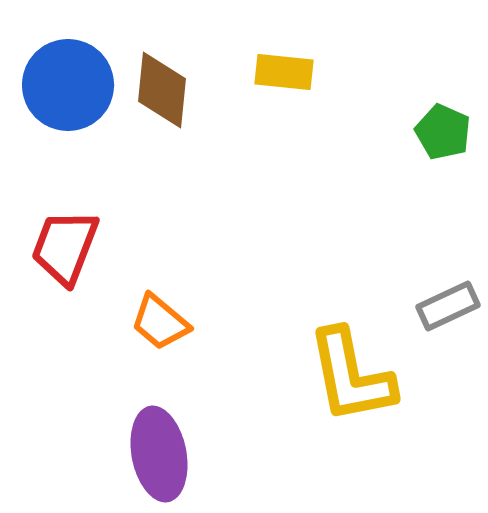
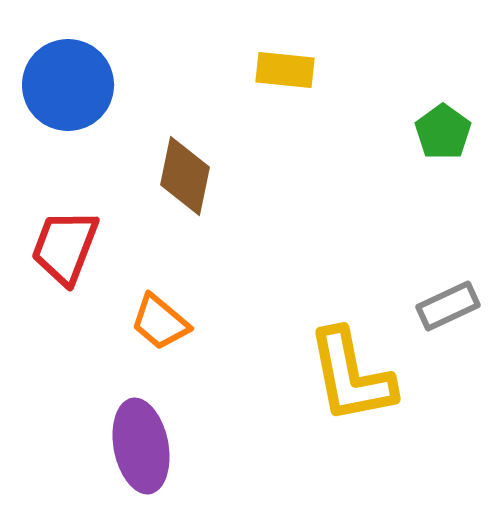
yellow rectangle: moved 1 px right, 2 px up
brown diamond: moved 23 px right, 86 px down; rotated 6 degrees clockwise
green pentagon: rotated 12 degrees clockwise
purple ellipse: moved 18 px left, 8 px up
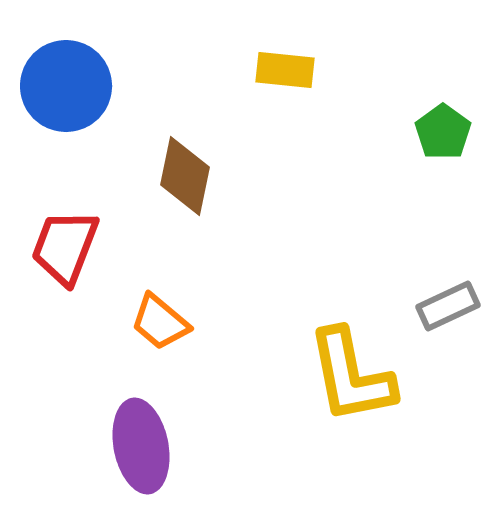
blue circle: moved 2 px left, 1 px down
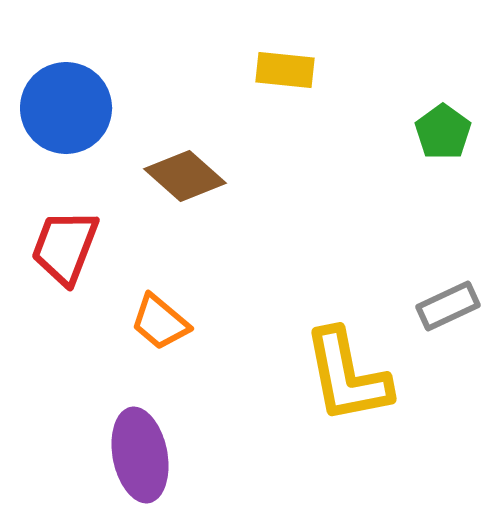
blue circle: moved 22 px down
brown diamond: rotated 60 degrees counterclockwise
yellow L-shape: moved 4 px left
purple ellipse: moved 1 px left, 9 px down
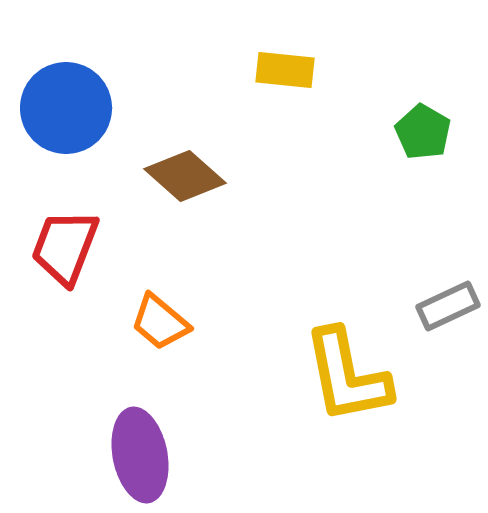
green pentagon: moved 20 px left; rotated 6 degrees counterclockwise
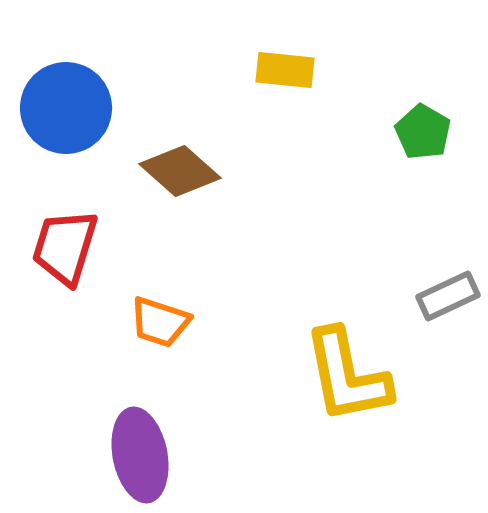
brown diamond: moved 5 px left, 5 px up
red trapezoid: rotated 4 degrees counterclockwise
gray rectangle: moved 10 px up
orange trapezoid: rotated 22 degrees counterclockwise
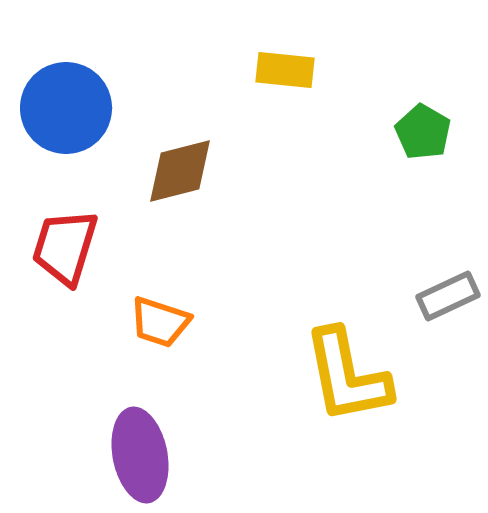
brown diamond: rotated 56 degrees counterclockwise
